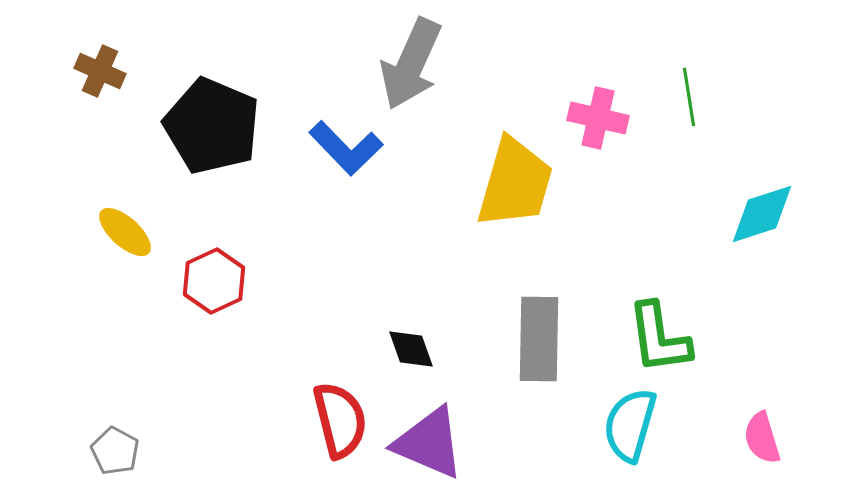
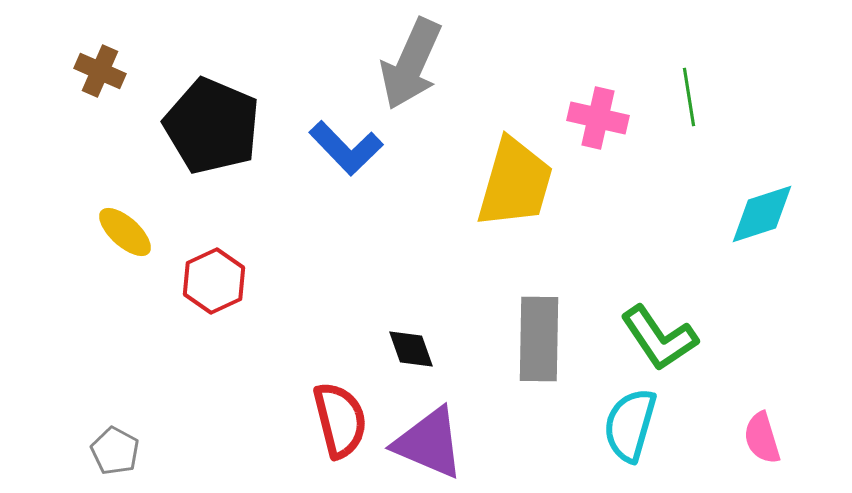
green L-shape: rotated 26 degrees counterclockwise
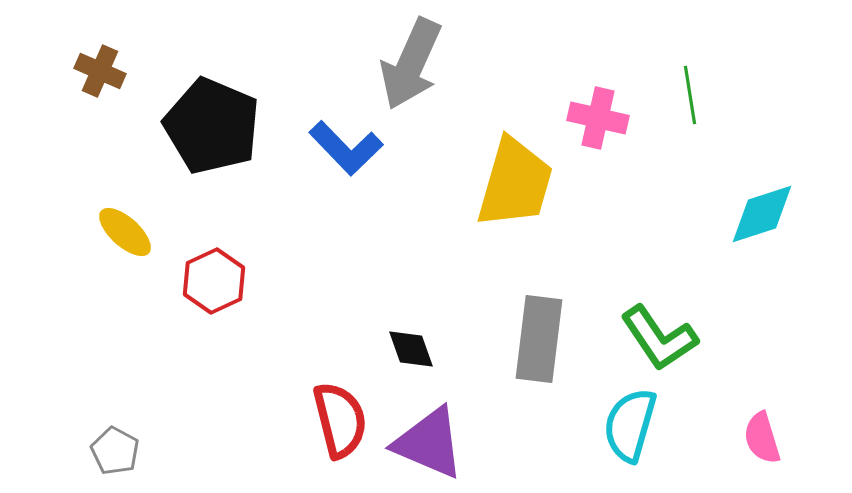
green line: moved 1 px right, 2 px up
gray rectangle: rotated 6 degrees clockwise
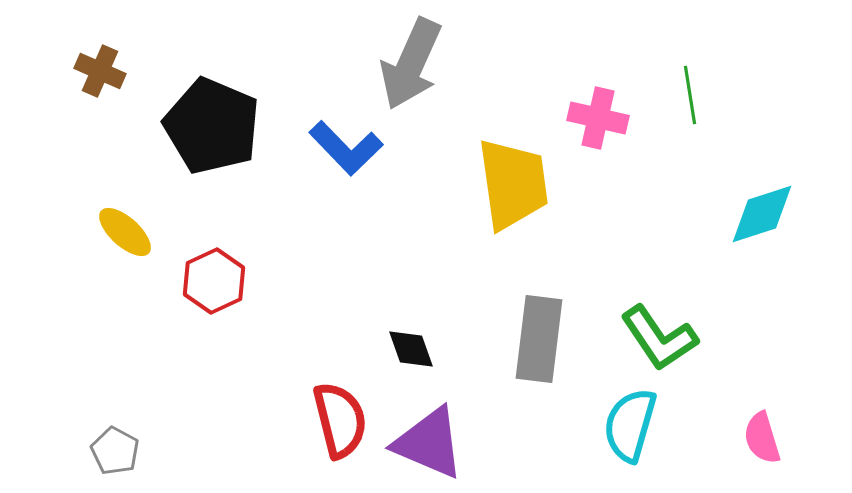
yellow trapezoid: moved 2 px left, 1 px down; rotated 24 degrees counterclockwise
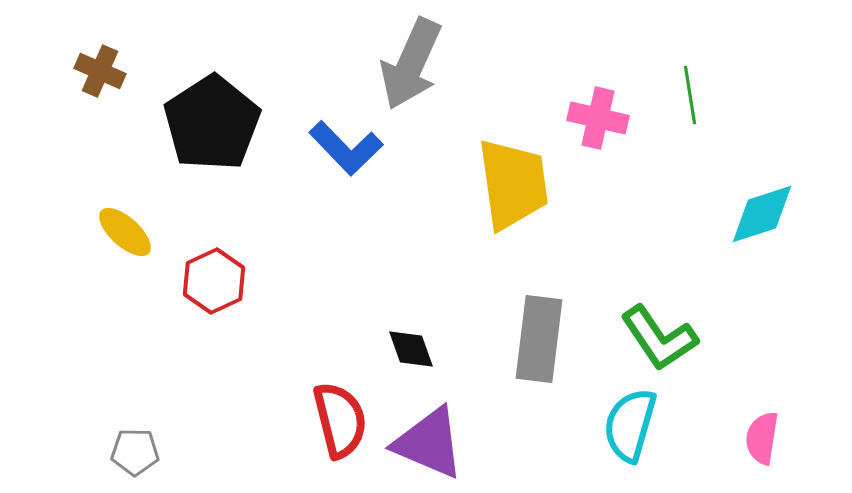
black pentagon: moved 3 px up; rotated 16 degrees clockwise
pink semicircle: rotated 26 degrees clockwise
gray pentagon: moved 20 px right, 1 px down; rotated 27 degrees counterclockwise
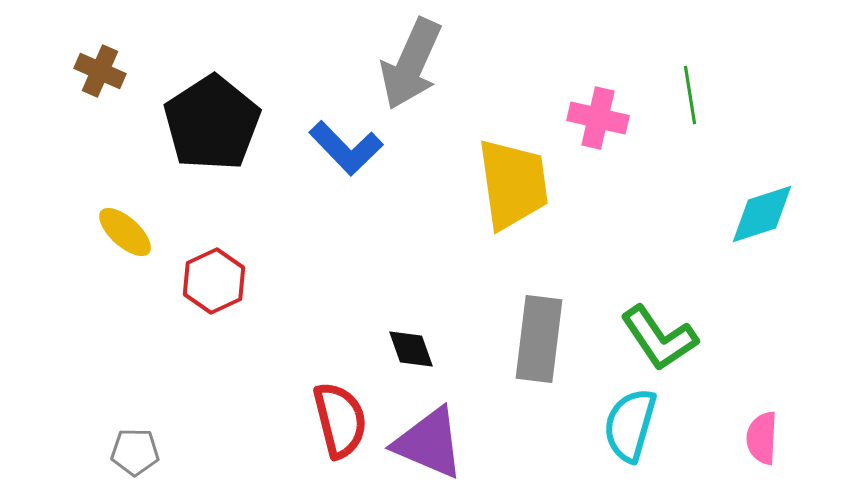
pink semicircle: rotated 6 degrees counterclockwise
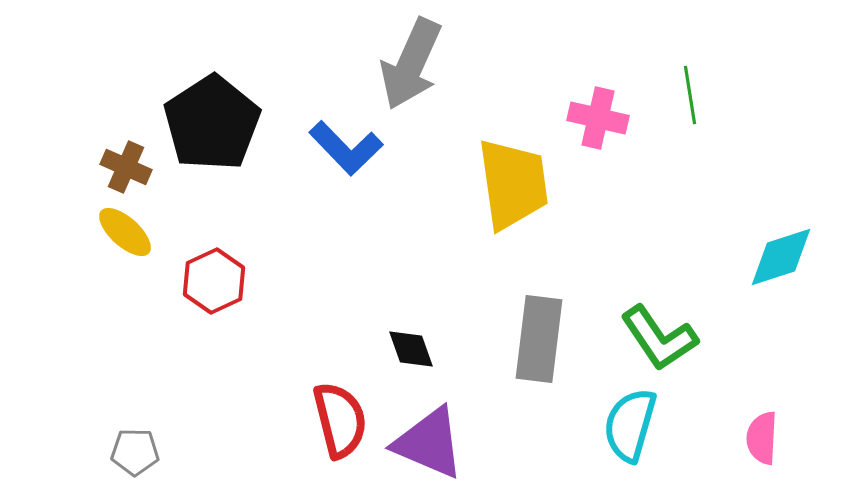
brown cross: moved 26 px right, 96 px down
cyan diamond: moved 19 px right, 43 px down
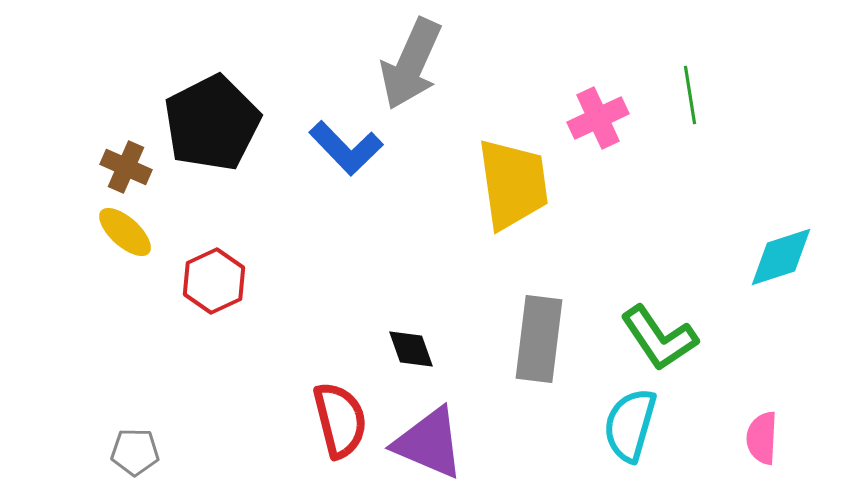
pink cross: rotated 38 degrees counterclockwise
black pentagon: rotated 6 degrees clockwise
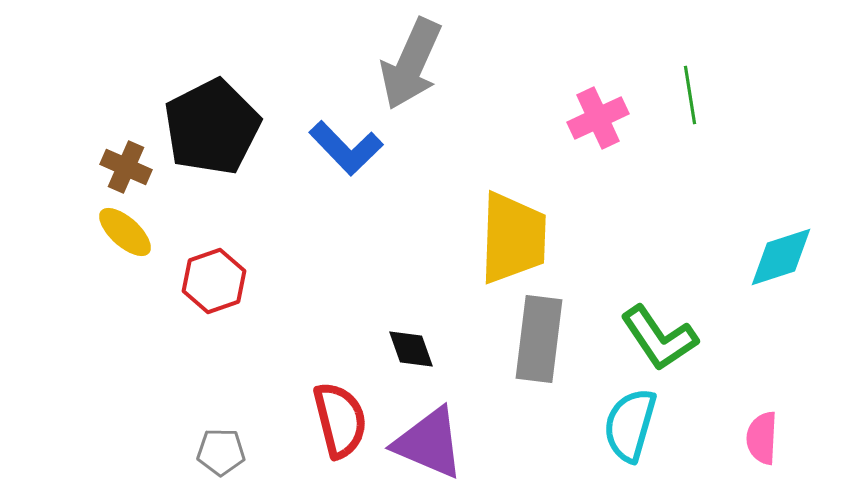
black pentagon: moved 4 px down
yellow trapezoid: moved 54 px down; rotated 10 degrees clockwise
red hexagon: rotated 6 degrees clockwise
gray pentagon: moved 86 px right
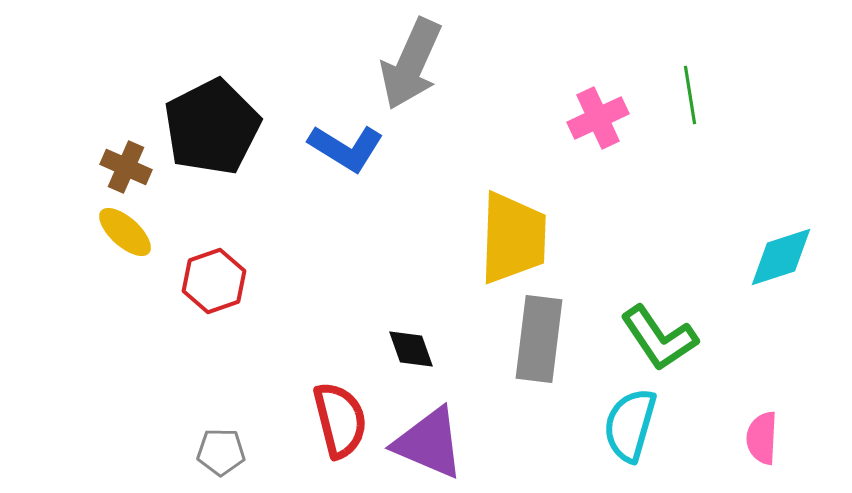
blue L-shape: rotated 14 degrees counterclockwise
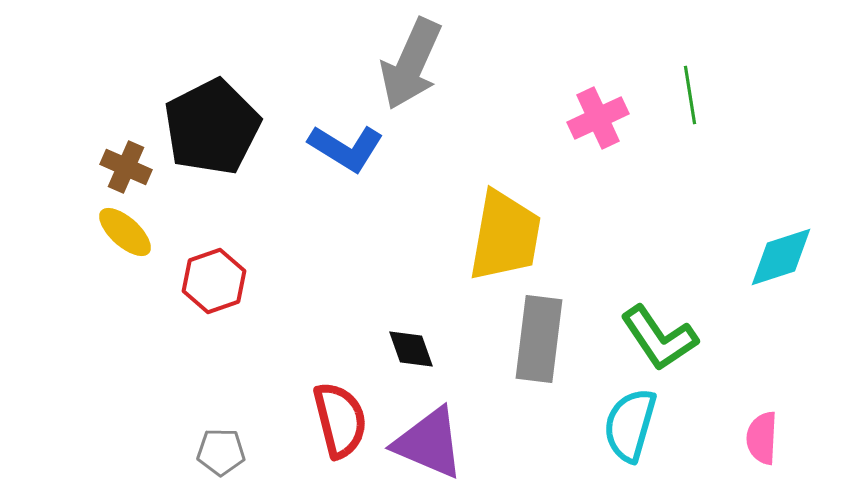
yellow trapezoid: moved 8 px left, 2 px up; rotated 8 degrees clockwise
